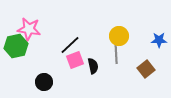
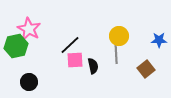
pink star: rotated 20 degrees clockwise
pink square: rotated 18 degrees clockwise
black circle: moved 15 px left
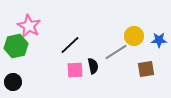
pink star: moved 3 px up
yellow circle: moved 15 px right
gray line: rotated 60 degrees clockwise
pink square: moved 10 px down
brown square: rotated 30 degrees clockwise
black circle: moved 16 px left
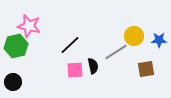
pink star: rotated 15 degrees counterclockwise
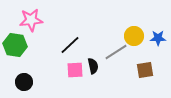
pink star: moved 2 px right, 6 px up; rotated 20 degrees counterclockwise
blue star: moved 1 px left, 2 px up
green hexagon: moved 1 px left, 1 px up; rotated 20 degrees clockwise
brown square: moved 1 px left, 1 px down
black circle: moved 11 px right
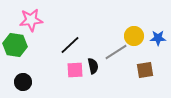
black circle: moved 1 px left
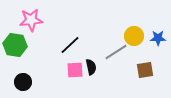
black semicircle: moved 2 px left, 1 px down
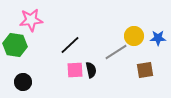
black semicircle: moved 3 px down
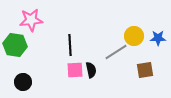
black line: rotated 50 degrees counterclockwise
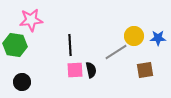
black circle: moved 1 px left
